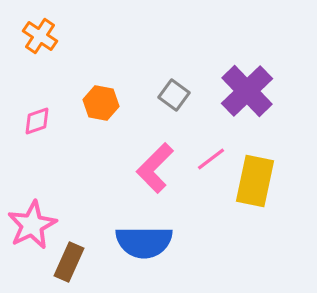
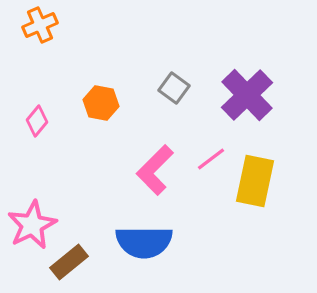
orange cross: moved 11 px up; rotated 32 degrees clockwise
purple cross: moved 4 px down
gray square: moved 7 px up
pink diamond: rotated 32 degrees counterclockwise
pink L-shape: moved 2 px down
brown rectangle: rotated 27 degrees clockwise
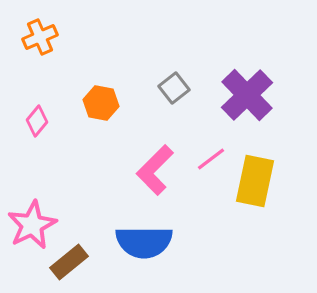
orange cross: moved 12 px down
gray square: rotated 16 degrees clockwise
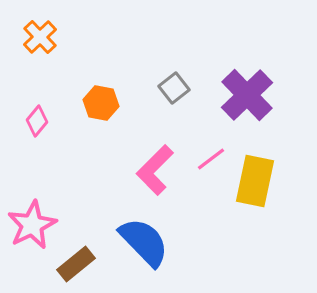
orange cross: rotated 20 degrees counterclockwise
blue semicircle: rotated 134 degrees counterclockwise
brown rectangle: moved 7 px right, 2 px down
